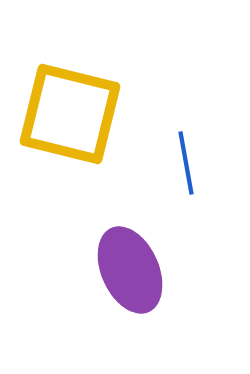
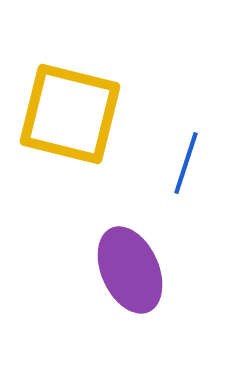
blue line: rotated 28 degrees clockwise
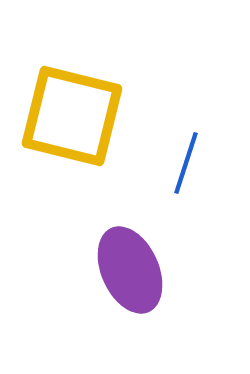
yellow square: moved 2 px right, 2 px down
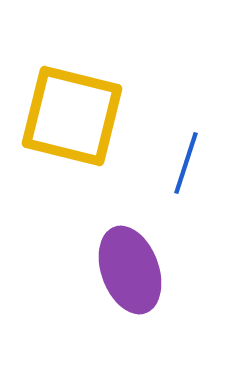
purple ellipse: rotated 4 degrees clockwise
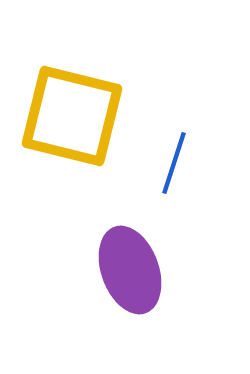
blue line: moved 12 px left
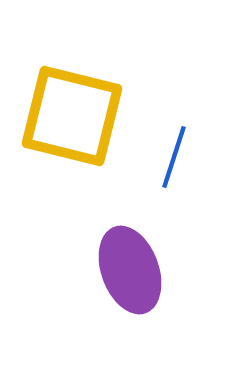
blue line: moved 6 px up
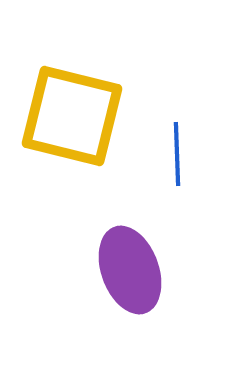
blue line: moved 3 px right, 3 px up; rotated 20 degrees counterclockwise
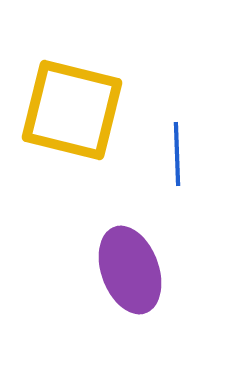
yellow square: moved 6 px up
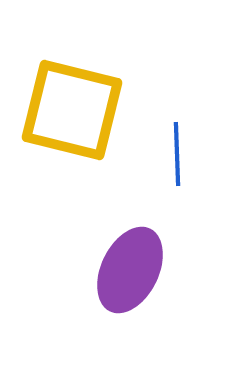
purple ellipse: rotated 46 degrees clockwise
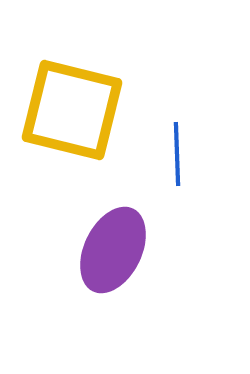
purple ellipse: moved 17 px left, 20 px up
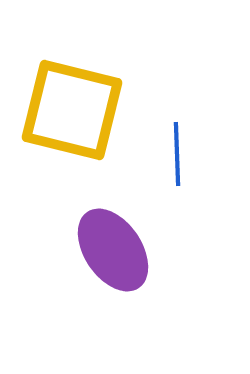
purple ellipse: rotated 60 degrees counterclockwise
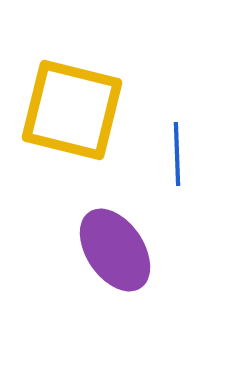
purple ellipse: moved 2 px right
